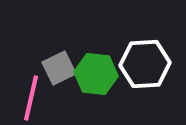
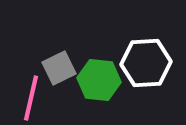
white hexagon: moved 1 px right, 1 px up
green hexagon: moved 3 px right, 6 px down
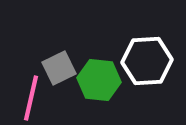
white hexagon: moved 1 px right, 2 px up
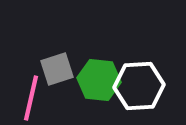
white hexagon: moved 8 px left, 25 px down
gray square: moved 2 px left, 1 px down; rotated 8 degrees clockwise
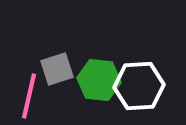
pink line: moved 2 px left, 2 px up
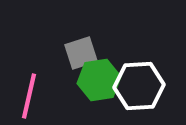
gray square: moved 24 px right, 16 px up
green hexagon: rotated 15 degrees counterclockwise
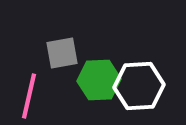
gray square: moved 19 px left; rotated 8 degrees clockwise
green hexagon: rotated 6 degrees clockwise
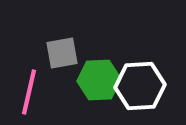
white hexagon: moved 1 px right
pink line: moved 4 px up
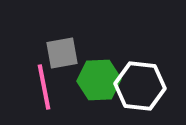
white hexagon: rotated 9 degrees clockwise
pink line: moved 15 px right, 5 px up; rotated 24 degrees counterclockwise
